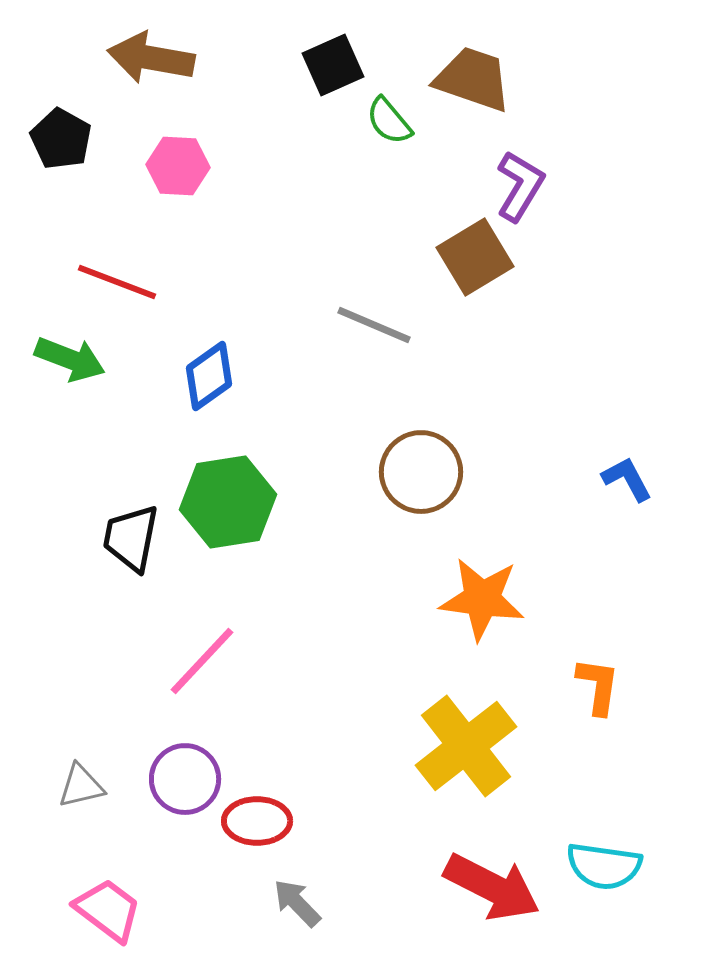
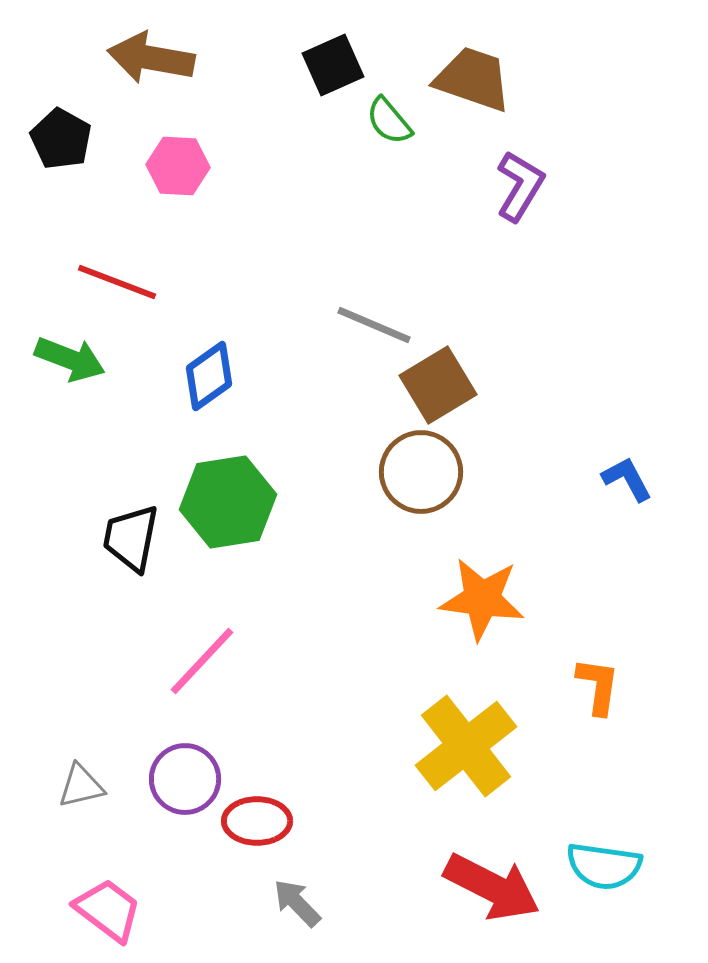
brown square: moved 37 px left, 128 px down
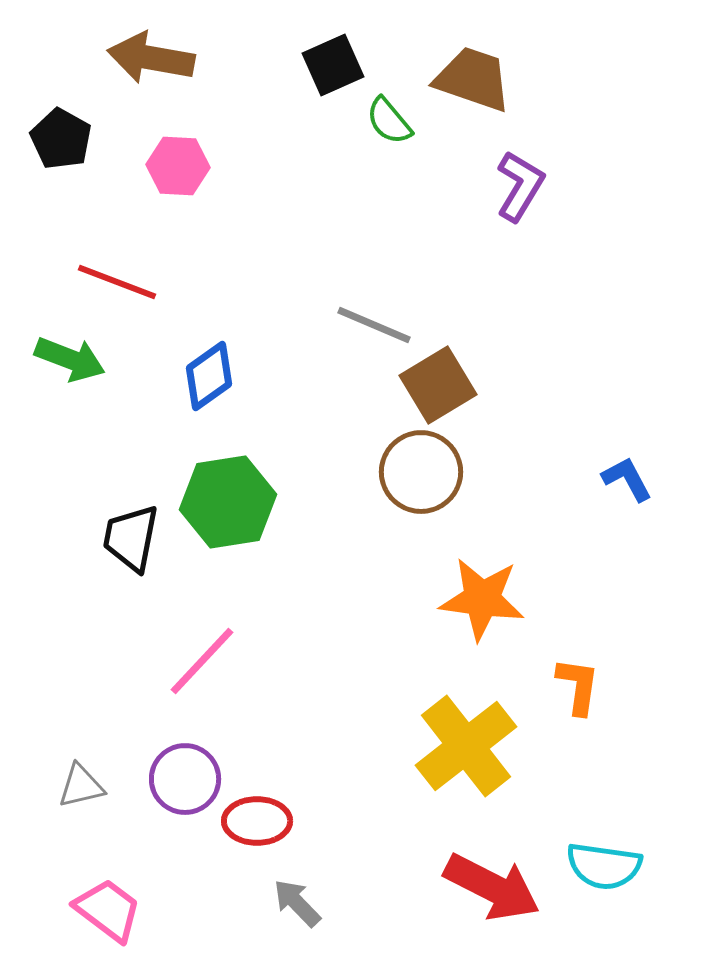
orange L-shape: moved 20 px left
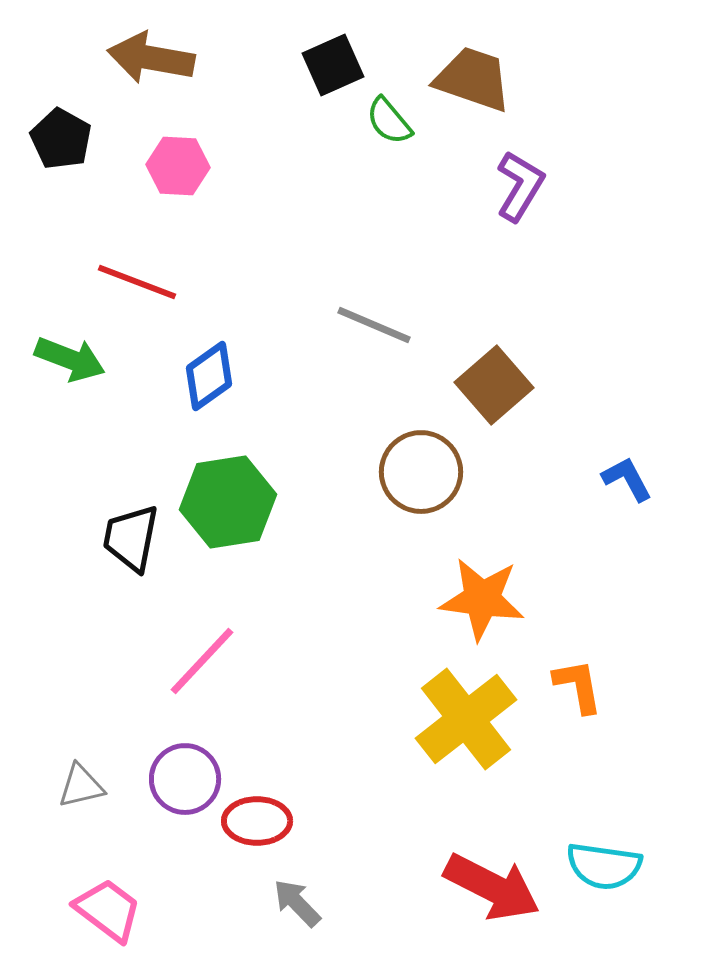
red line: moved 20 px right
brown square: moved 56 px right; rotated 10 degrees counterclockwise
orange L-shape: rotated 18 degrees counterclockwise
yellow cross: moved 27 px up
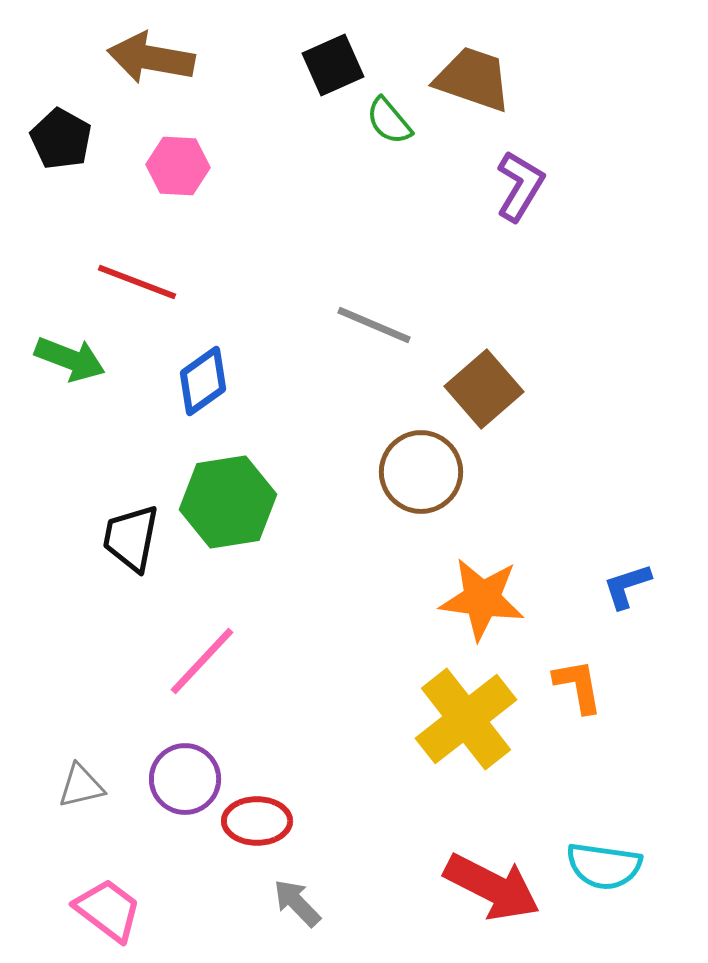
blue diamond: moved 6 px left, 5 px down
brown square: moved 10 px left, 4 px down
blue L-shape: moved 107 px down; rotated 80 degrees counterclockwise
